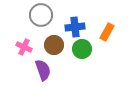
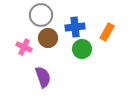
brown circle: moved 6 px left, 7 px up
purple semicircle: moved 7 px down
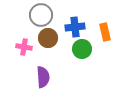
orange rectangle: moved 2 px left; rotated 42 degrees counterclockwise
pink cross: rotated 14 degrees counterclockwise
purple semicircle: rotated 15 degrees clockwise
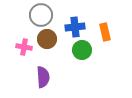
brown circle: moved 1 px left, 1 px down
green circle: moved 1 px down
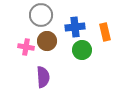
brown circle: moved 2 px down
pink cross: moved 2 px right
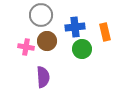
green circle: moved 1 px up
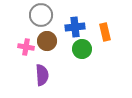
purple semicircle: moved 1 px left, 2 px up
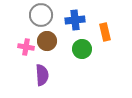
blue cross: moved 7 px up
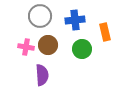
gray circle: moved 1 px left, 1 px down
brown circle: moved 1 px right, 4 px down
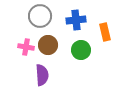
blue cross: moved 1 px right
green circle: moved 1 px left, 1 px down
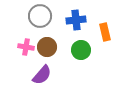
brown circle: moved 1 px left, 2 px down
purple semicircle: rotated 45 degrees clockwise
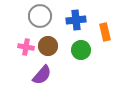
brown circle: moved 1 px right, 1 px up
